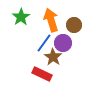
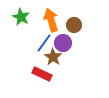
green star: rotated 12 degrees counterclockwise
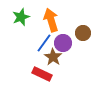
green star: rotated 24 degrees clockwise
brown circle: moved 9 px right, 8 px down
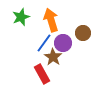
red rectangle: rotated 36 degrees clockwise
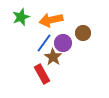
orange arrow: rotated 85 degrees counterclockwise
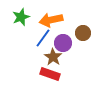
blue line: moved 1 px left, 5 px up
red rectangle: moved 8 px right; rotated 42 degrees counterclockwise
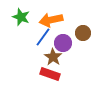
green star: rotated 30 degrees counterclockwise
blue line: moved 1 px up
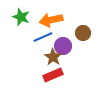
blue line: rotated 30 degrees clockwise
purple circle: moved 3 px down
red rectangle: moved 3 px right, 1 px down; rotated 42 degrees counterclockwise
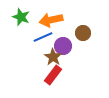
red rectangle: rotated 30 degrees counterclockwise
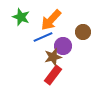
orange arrow: rotated 35 degrees counterclockwise
brown circle: moved 1 px up
brown star: rotated 24 degrees clockwise
